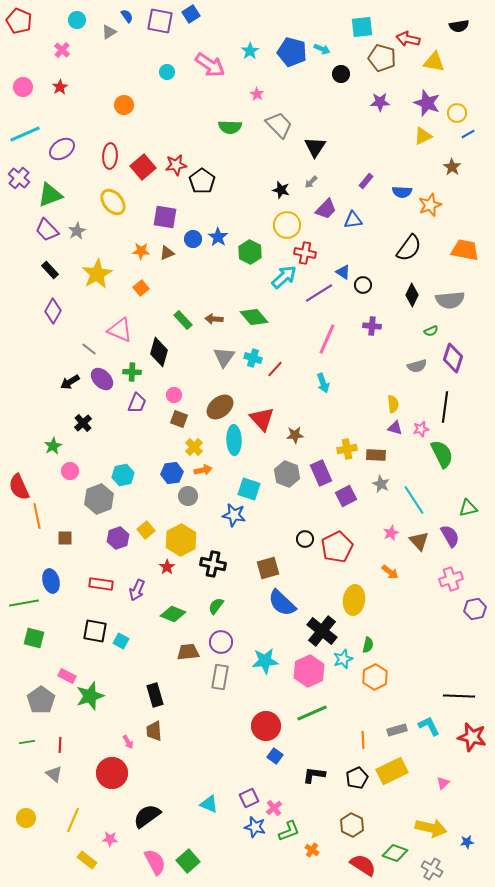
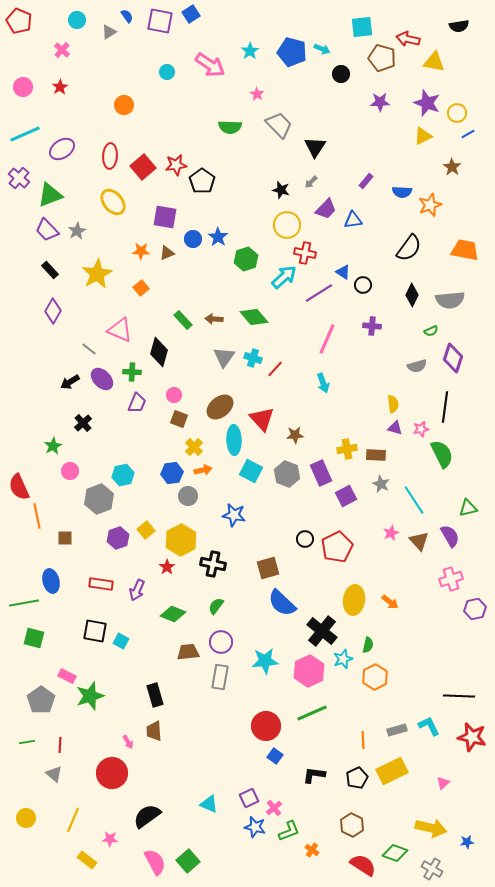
green hexagon at (250, 252): moved 4 px left, 7 px down; rotated 15 degrees clockwise
cyan square at (249, 489): moved 2 px right, 18 px up; rotated 10 degrees clockwise
orange arrow at (390, 572): moved 30 px down
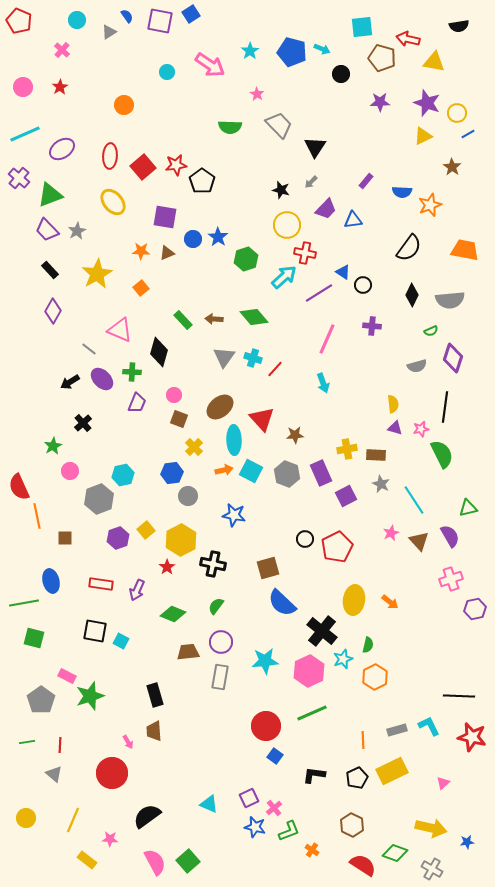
orange arrow at (203, 470): moved 21 px right
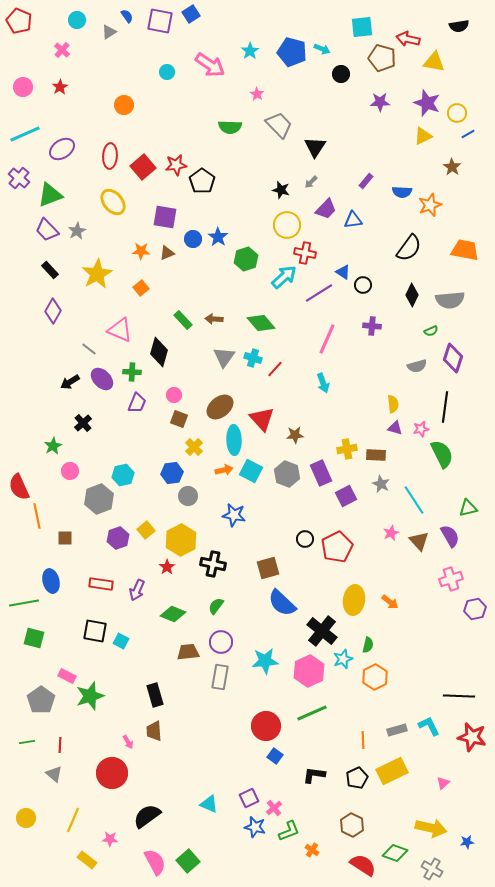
green diamond at (254, 317): moved 7 px right, 6 px down
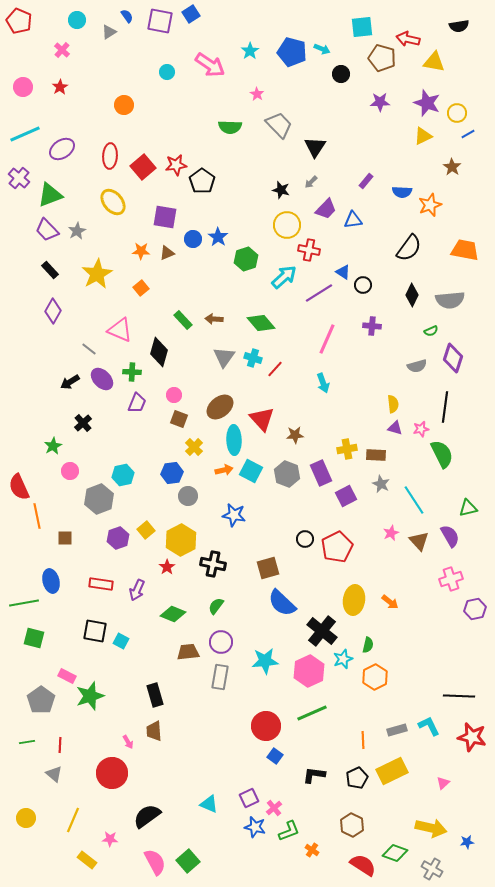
red cross at (305, 253): moved 4 px right, 3 px up
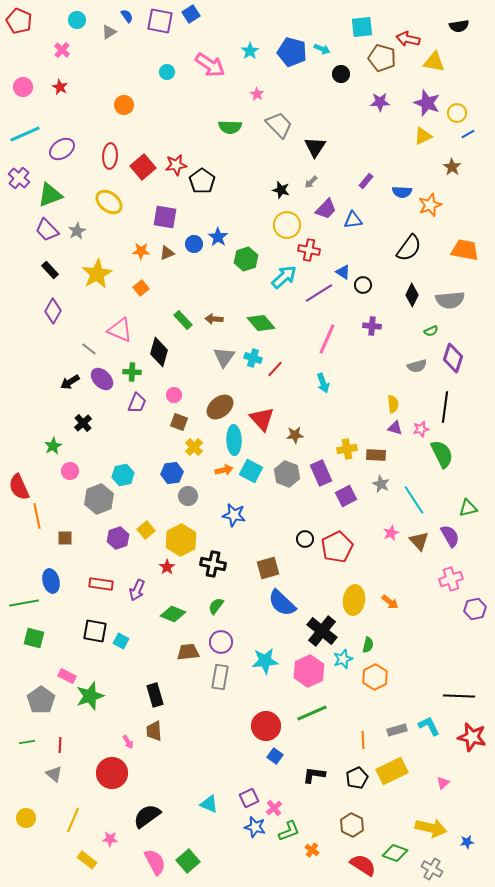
red star at (60, 87): rotated 14 degrees counterclockwise
yellow ellipse at (113, 202): moved 4 px left; rotated 12 degrees counterclockwise
blue circle at (193, 239): moved 1 px right, 5 px down
brown square at (179, 419): moved 3 px down
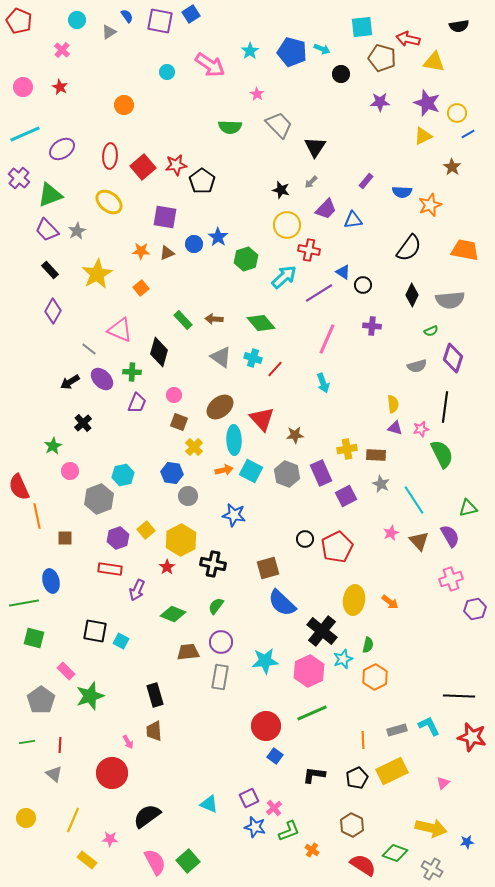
gray triangle at (224, 357): moved 3 px left; rotated 30 degrees counterclockwise
blue hexagon at (172, 473): rotated 15 degrees clockwise
red rectangle at (101, 584): moved 9 px right, 15 px up
pink rectangle at (67, 676): moved 1 px left, 5 px up; rotated 18 degrees clockwise
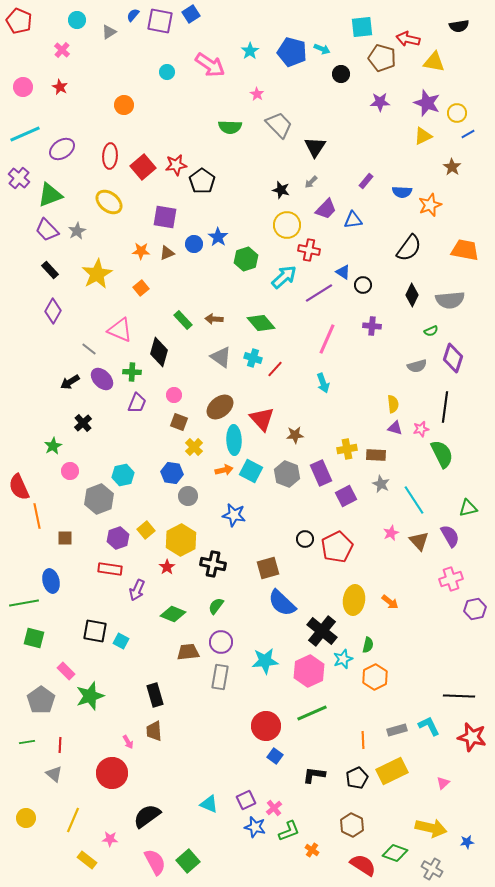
blue semicircle at (127, 16): moved 6 px right, 1 px up; rotated 104 degrees counterclockwise
purple square at (249, 798): moved 3 px left, 2 px down
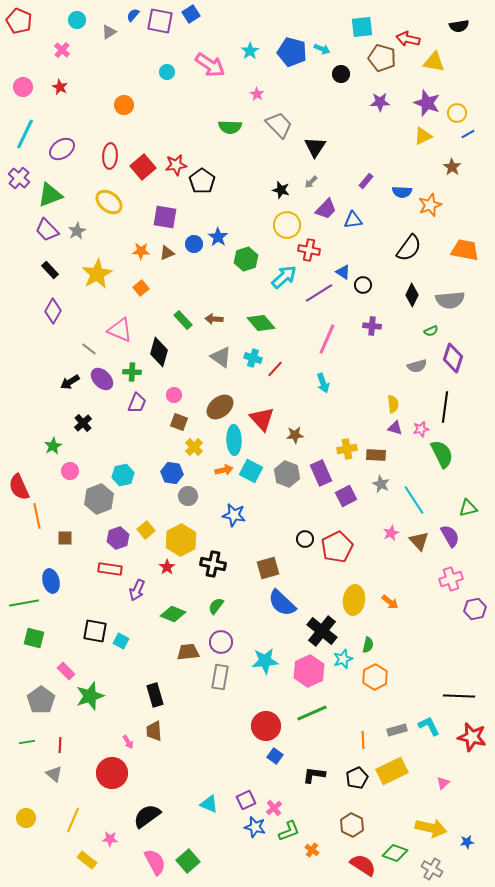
cyan line at (25, 134): rotated 40 degrees counterclockwise
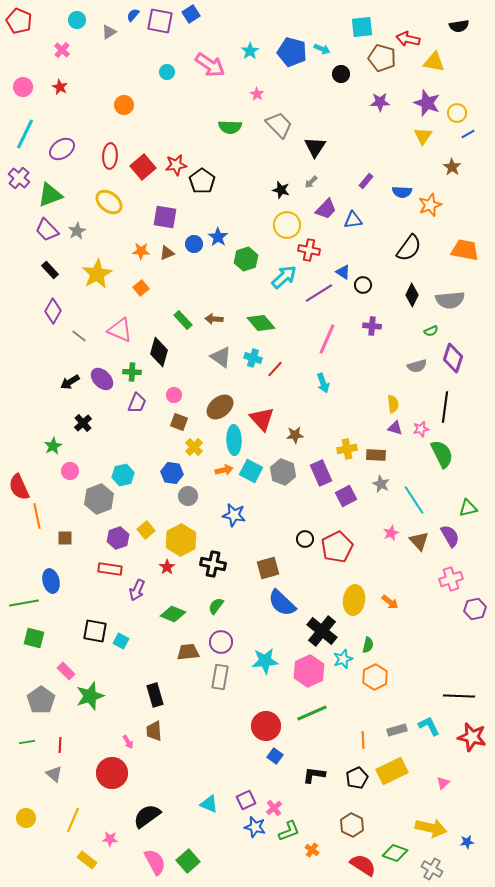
yellow triangle at (423, 136): rotated 30 degrees counterclockwise
gray line at (89, 349): moved 10 px left, 13 px up
gray hexagon at (287, 474): moved 4 px left, 2 px up
